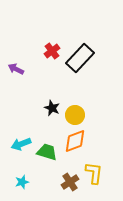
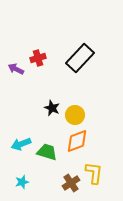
red cross: moved 14 px left, 7 px down; rotated 21 degrees clockwise
orange diamond: moved 2 px right
brown cross: moved 1 px right, 1 px down
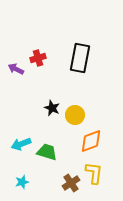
black rectangle: rotated 32 degrees counterclockwise
orange diamond: moved 14 px right
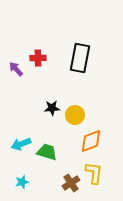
red cross: rotated 14 degrees clockwise
purple arrow: rotated 21 degrees clockwise
black star: rotated 28 degrees counterclockwise
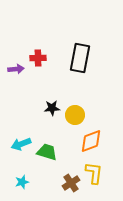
purple arrow: rotated 126 degrees clockwise
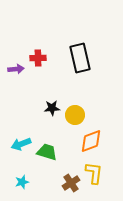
black rectangle: rotated 24 degrees counterclockwise
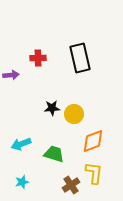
purple arrow: moved 5 px left, 6 px down
yellow circle: moved 1 px left, 1 px up
orange diamond: moved 2 px right
green trapezoid: moved 7 px right, 2 px down
brown cross: moved 2 px down
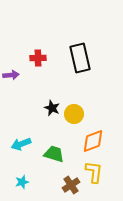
black star: rotated 28 degrees clockwise
yellow L-shape: moved 1 px up
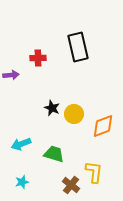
black rectangle: moved 2 px left, 11 px up
orange diamond: moved 10 px right, 15 px up
brown cross: rotated 18 degrees counterclockwise
